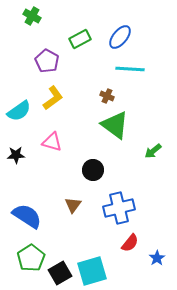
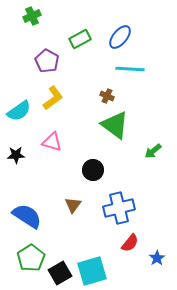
green cross: rotated 36 degrees clockwise
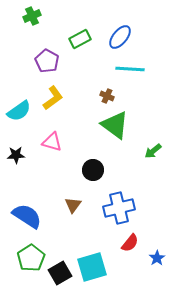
cyan square: moved 4 px up
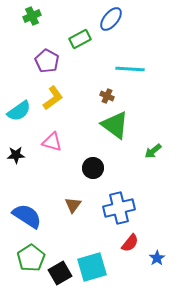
blue ellipse: moved 9 px left, 18 px up
black circle: moved 2 px up
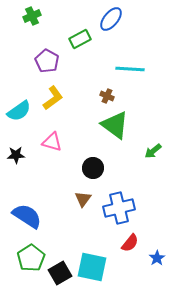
brown triangle: moved 10 px right, 6 px up
cyan square: rotated 28 degrees clockwise
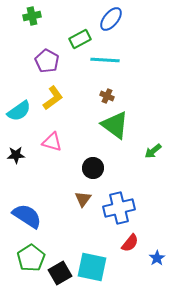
green cross: rotated 12 degrees clockwise
cyan line: moved 25 px left, 9 px up
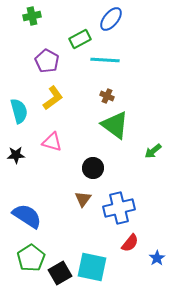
cyan semicircle: rotated 70 degrees counterclockwise
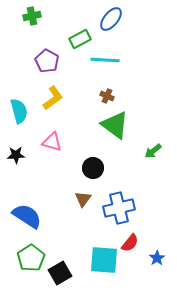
cyan square: moved 12 px right, 7 px up; rotated 8 degrees counterclockwise
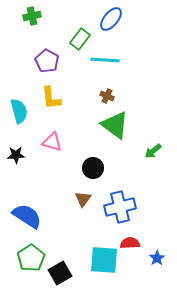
green rectangle: rotated 25 degrees counterclockwise
yellow L-shape: moved 2 px left; rotated 120 degrees clockwise
blue cross: moved 1 px right, 1 px up
red semicircle: rotated 132 degrees counterclockwise
